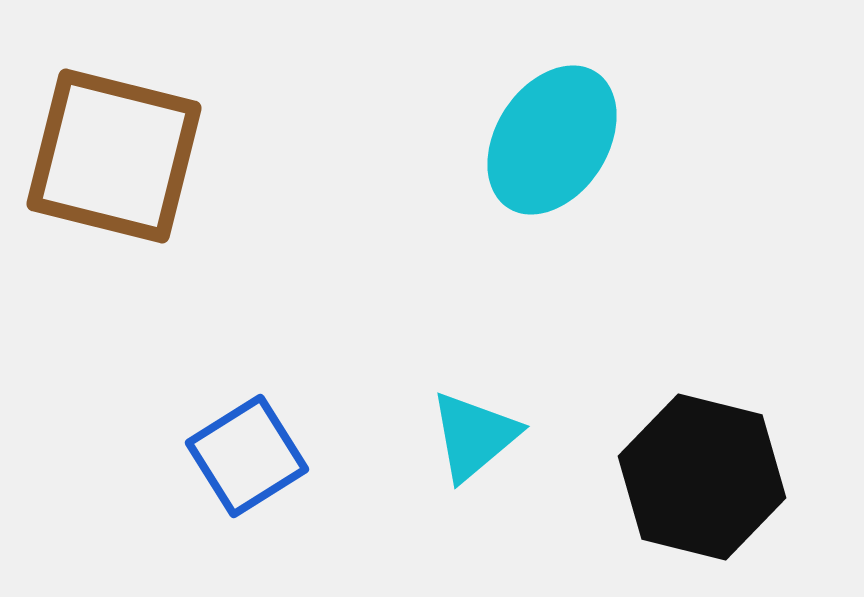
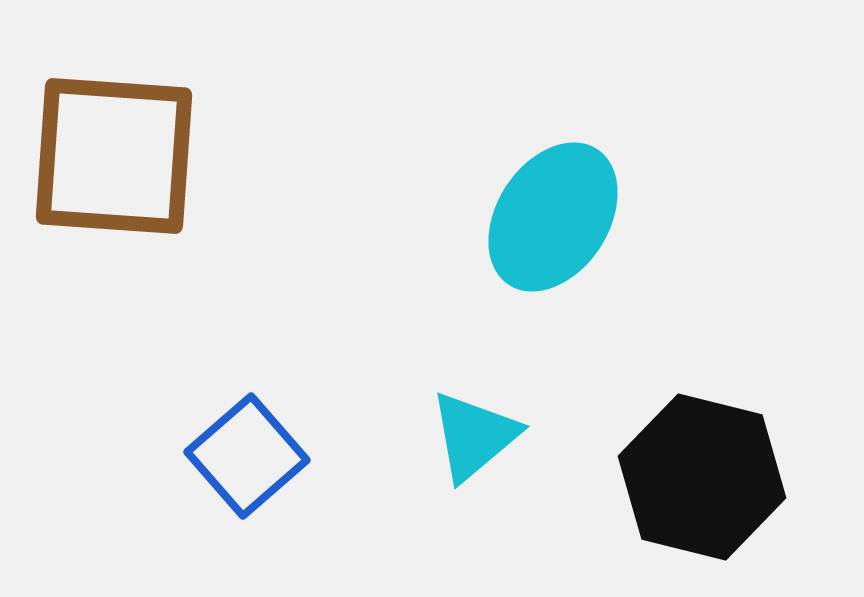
cyan ellipse: moved 1 px right, 77 px down
brown square: rotated 10 degrees counterclockwise
blue square: rotated 9 degrees counterclockwise
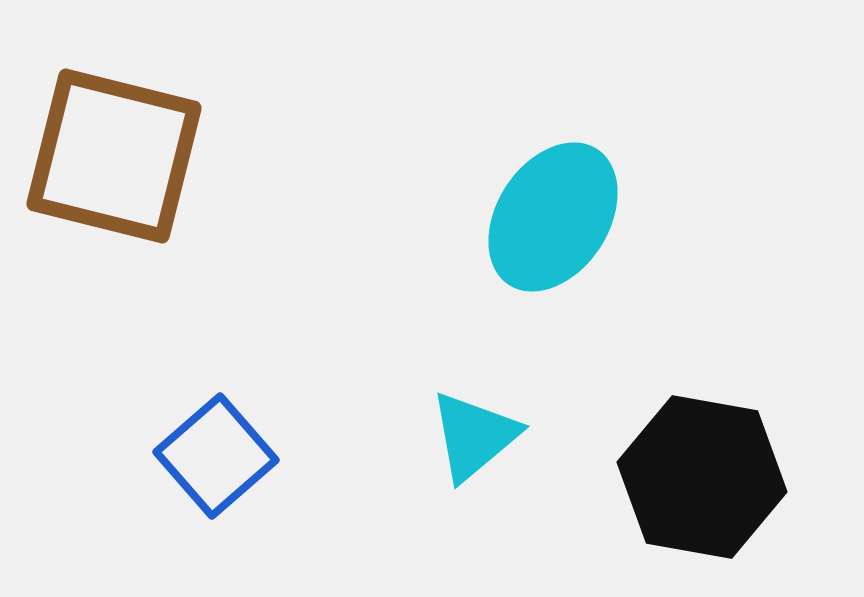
brown square: rotated 10 degrees clockwise
blue square: moved 31 px left
black hexagon: rotated 4 degrees counterclockwise
